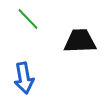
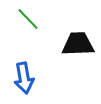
black trapezoid: moved 2 px left, 3 px down
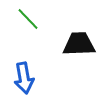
black trapezoid: moved 1 px right
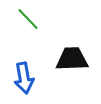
black trapezoid: moved 7 px left, 15 px down
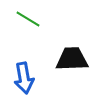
green line: rotated 15 degrees counterclockwise
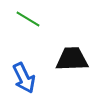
blue arrow: rotated 16 degrees counterclockwise
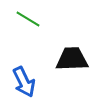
blue arrow: moved 4 px down
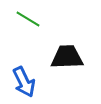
black trapezoid: moved 5 px left, 2 px up
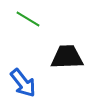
blue arrow: moved 1 px left, 1 px down; rotated 12 degrees counterclockwise
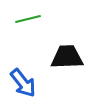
green line: rotated 45 degrees counterclockwise
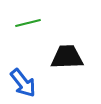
green line: moved 4 px down
